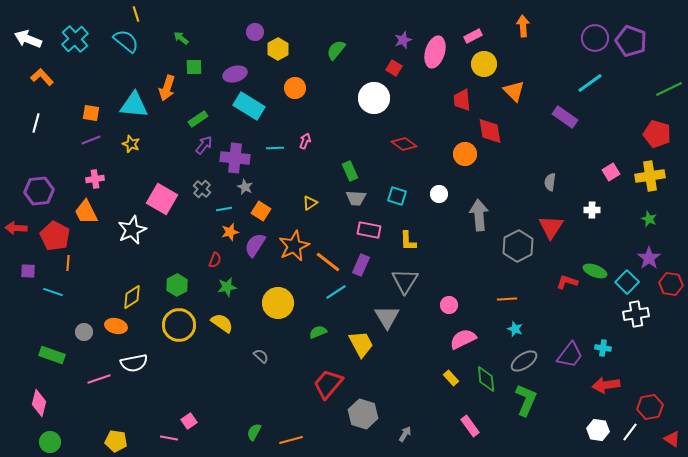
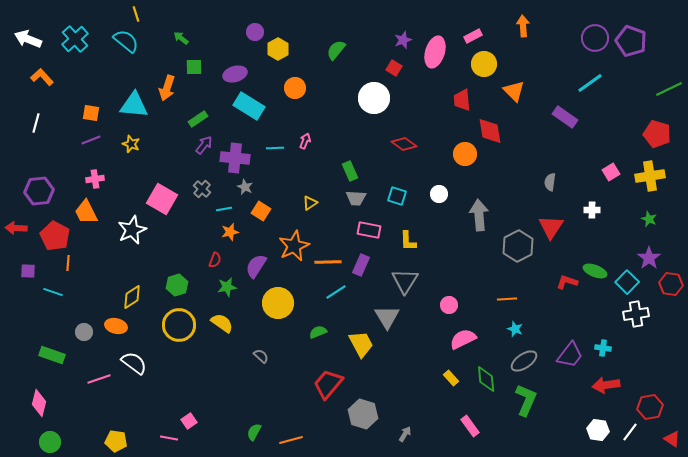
purple semicircle at (255, 245): moved 1 px right, 21 px down
orange line at (328, 262): rotated 40 degrees counterclockwise
green hexagon at (177, 285): rotated 10 degrees clockwise
white semicircle at (134, 363): rotated 132 degrees counterclockwise
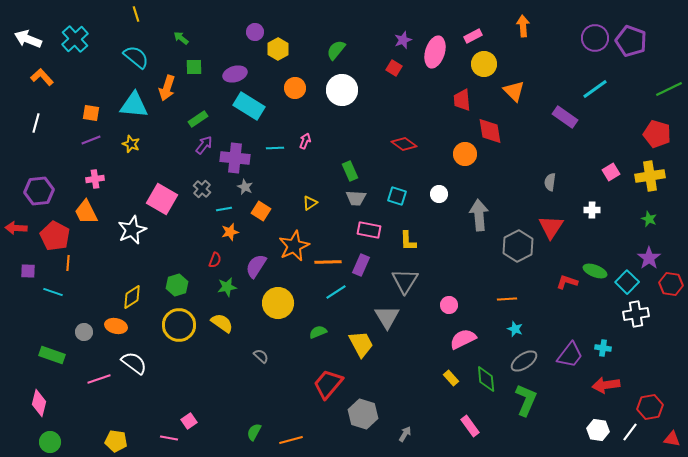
cyan semicircle at (126, 41): moved 10 px right, 16 px down
cyan line at (590, 83): moved 5 px right, 6 px down
white circle at (374, 98): moved 32 px left, 8 px up
red triangle at (672, 439): rotated 24 degrees counterclockwise
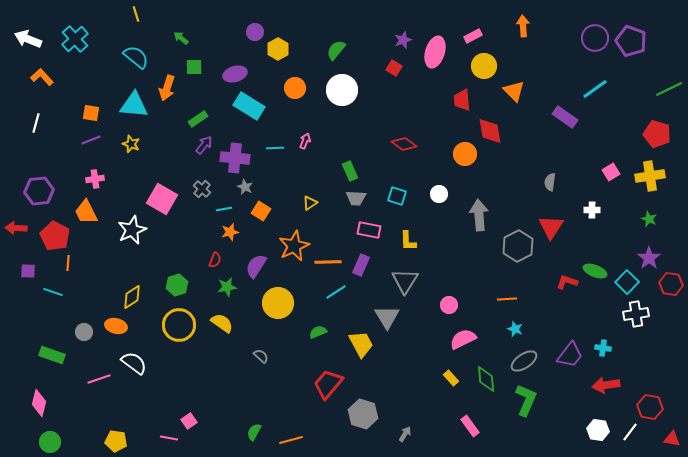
yellow circle at (484, 64): moved 2 px down
red hexagon at (650, 407): rotated 20 degrees clockwise
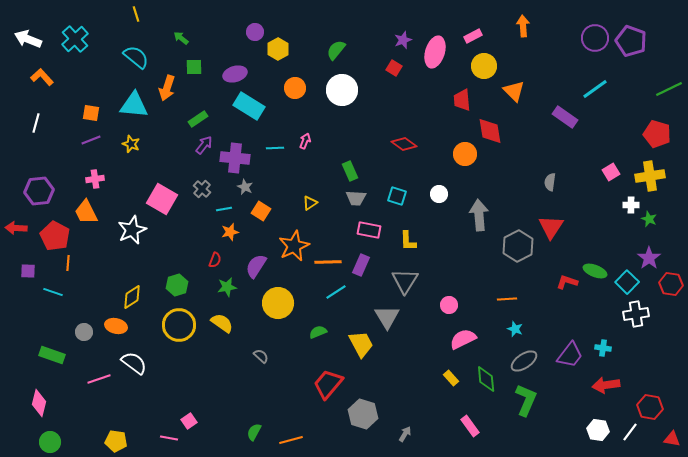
white cross at (592, 210): moved 39 px right, 5 px up
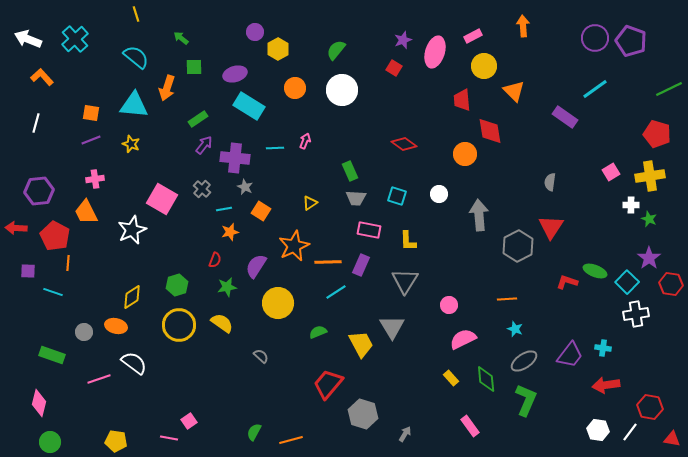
gray triangle at (387, 317): moved 5 px right, 10 px down
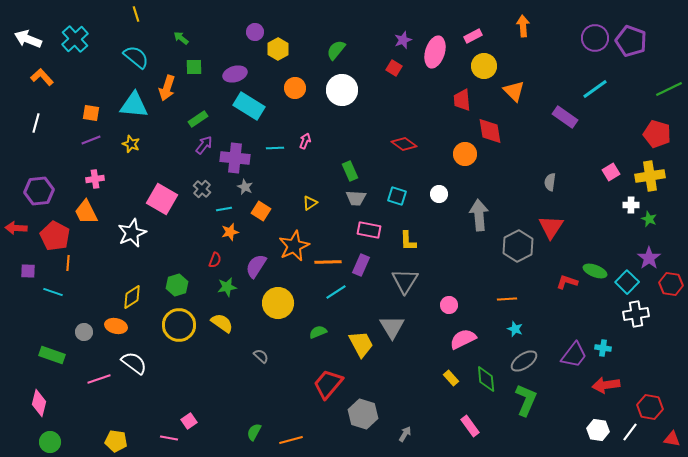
white star at (132, 230): moved 3 px down
purple trapezoid at (570, 355): moved 4 px right
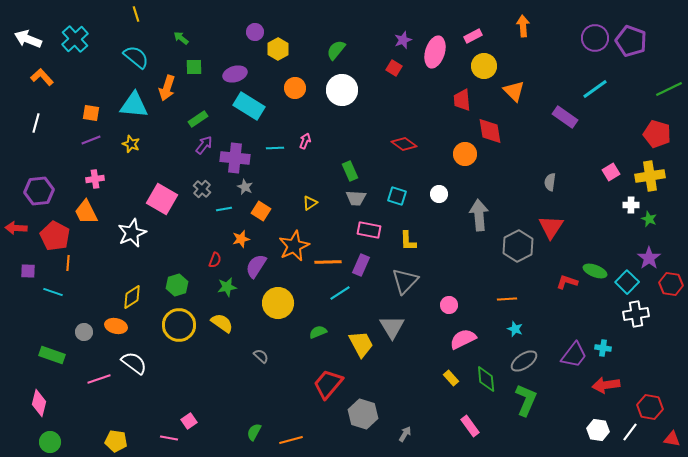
orange star at (230, 232): moved 11 px right, 7 px down
gray triangle at (405, 281): rotated 12 degrees clockwise
cyan line at (336, 292): moved 4 px right, 1 px down
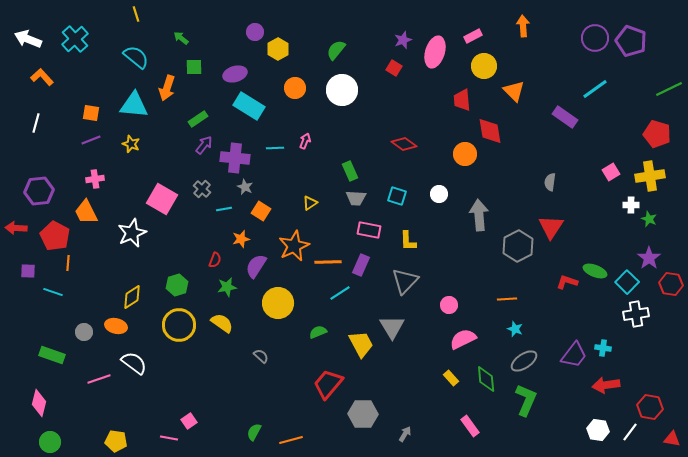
gray hexagon at (363, 414): rotated 16 degrees counterclockwise
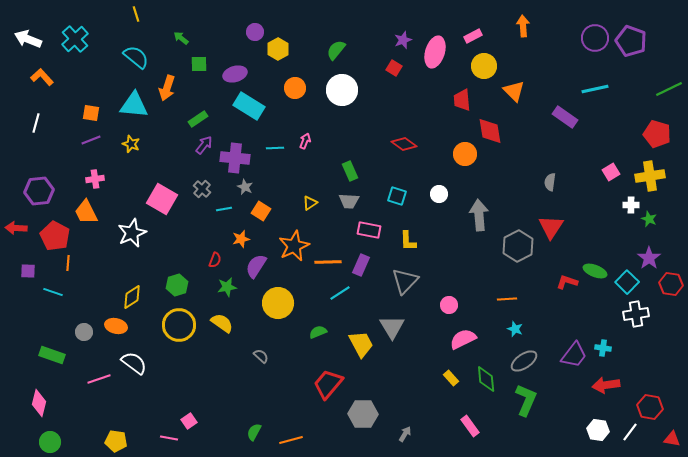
green square at (194, 67): moved 5 px right, 3 px up
cyan line at (595, 89): rotated 24 degrees clockwise
gray trapezoid at (356, 198): moved 7 px left, 3 px down
